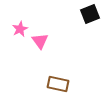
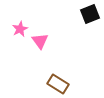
brown rectangle: rotated 20 degrees clockwise
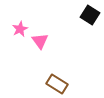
black square: moved 1 px down; rotated 36 degrees counterclockwise
brown rectangle: moved 1 px left
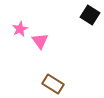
brown rectangle: moved 4 px left
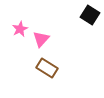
pink triangle: moved 1 px right, 2 px up; rotated 18 degrees clockwise
brown rectangle: moved 6 px left, 16 px up
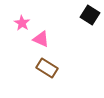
pink star: moved 2 px right, 6 px up; rotated 14 degrees counterclockwise
pink triangle: rotated 48 degrees counterclockwise
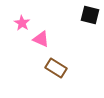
black square: rotated 18 degrees counterclockwise
brown rectangle: moved 9 px right
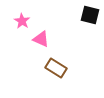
pink star: moved 2 px up
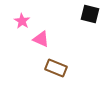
black square: moved 1 px up
brown rectangle: rotated 10 degrees counterclockwise
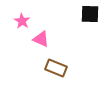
black square: rotated 12 degrees counterclockwise
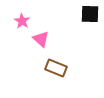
pink triangle: rotated 18 degrees clockwise
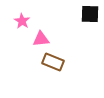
pink triangle: rotated 48 degrees counterclockwise
brown rectangle: moved 3 px left, 6 px up
